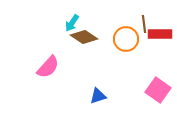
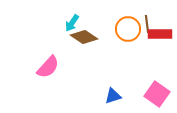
brown line: moved 3 px right
orange circle: moved 2 px right, 10 px up
pink square: moved 1 px left, 4 px down
blue triangle: moved 15 px right
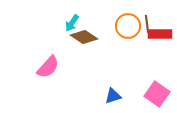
orange circle: moved 3 px up
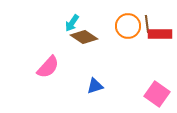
blue triangle: moved 18 px left, 10 px up
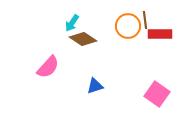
brown line: moved 2 px left, 4 px up
brown diamond: moved 1 px left, 2 px down
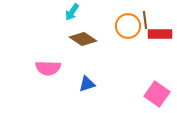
cyan arrow: moved 11 px up
pink semicircle: moved 1 px down; rotated 50 degrees clockwise
blue triangle: moved 8 px left, 2 px up
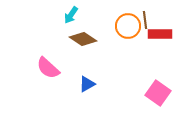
cyan arrow: moved 1 px left, 3 px down
pink semicircle: rotated 40 degrees clockwise
blue triangle: rotated 12 degrees counterclockwise
pink square: moved 1 px right, 1 px up
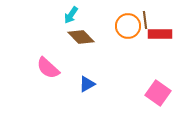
brown diamond: moved 2 px left, 2 px up; rotated 12 degrees clockwise
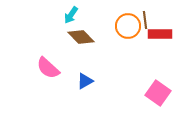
blue triangle: moved 2 px left, 3 px up
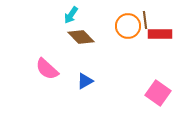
pink semicircle: moved 1 px left, 1 px down
